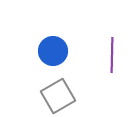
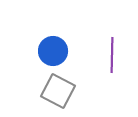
gray square: moved 5 px up; rotated 32 degrees counterclockwise
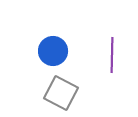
gray square: moved 3 px right, 2 px down
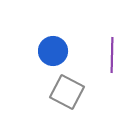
gray square: moved 6 px right, 1 px up
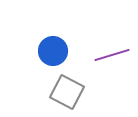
purple line: rotated 72 degrees clockwise
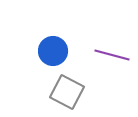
purple line: rotated 32 degrees clockwise
